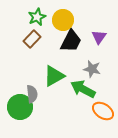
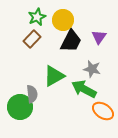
green arrow: moved 1 px right
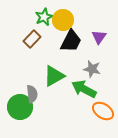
green star: moved 7 px right
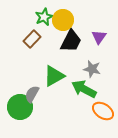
gray semicircle: rotated 144 degrees counterclockwise
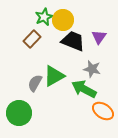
black trapezoid: moved 2 px right; rotated 95 degrees counterclockwise
gray semicircle: moved 3 px right, 11 px up
green circle: moved 1 px left, 6 px down
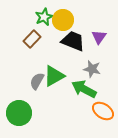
gray semicircle: moved 2 px right, 2 px up
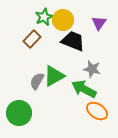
purple triangle: moved 14 px up
orange ellipse: moved 6 px left
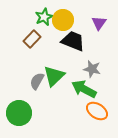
green triangle: rotated 15 degrees counterclockwise
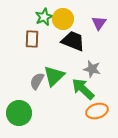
yellow circle: moved 1 px up
brown rectangle: rotated 42 degrees counterclockwise
green arrow: moved 1 px left; rotated 15 degrees clockwise
orange ellipse: rotated 50 degrees counterclockwise
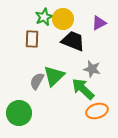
purple triangle: rotated 28 degrees clockwise
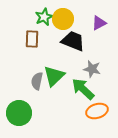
gray semicircle: rotated 18 degrees counterclockwise
